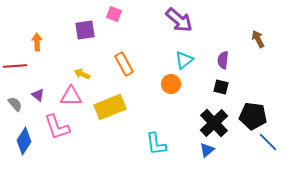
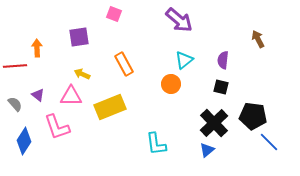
purple square: moved 6 px left, 7 px down
orange arrow: moved 6 px down
blue line: moved 1 px right
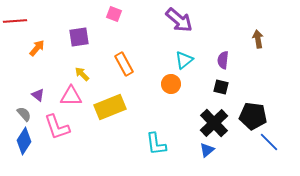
brown arrow: rotated 18 degrees clockwise
orange arrow: rotated 42 degrees clockwise
red line: moved 45 px up
yellow arrow: rotated 21 degrees clockwise
gray semicircle: moved 9 px right, 10 px down
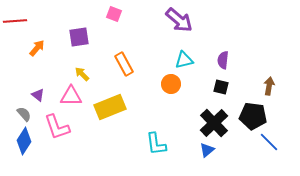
brown arrow: moved 11 px right, 47 px down; rotated 18 degrees clockwise
cyan triangle: rotated 24 degrees clockwise
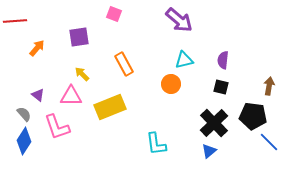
blue triangle: moved 2 px right, 1 px down
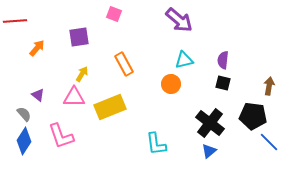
yellow arrow: rotated 77 degrees clockwise
black square: moved 2 px right, 4 px up
pink triangle: moved 3 px right, 1 px down
black cross: moved 4 px left; rotated 8 degrees counterclockwise
pink L-shape: moved 4 px right, 9 px down
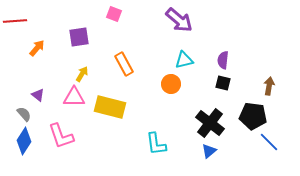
yellow rectangle: rotated 36 degrees clockwise
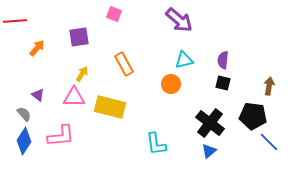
pink L-shape: rotated 76 degrees counterclockwise
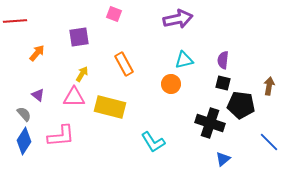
purple arrow: moved 1 px left, 1 px up; rotated 52 degrees counterclockwise
orange arrow: moved 5 px down
black pentagon: moved 12 px left, 11 px up
black cross: rotated 20 degrees counterclockwise
cyan L-shape: moved 3 px left, 2 px up; rotated 25 degrees counterclockwise
blue triangle: moved 14 px right, 8 px down
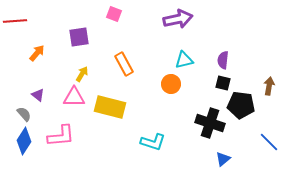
cyan L-shape: rotated 40 degrees counterclockwise
